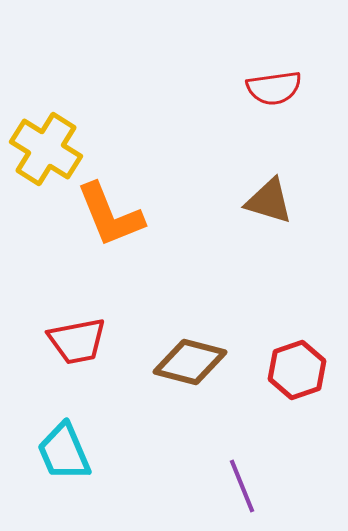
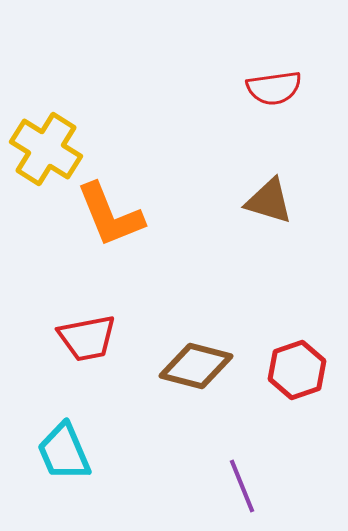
red trapezoid: moved 10 px right, 3 px up
brown diamond: moved 6 px right, 4 px down
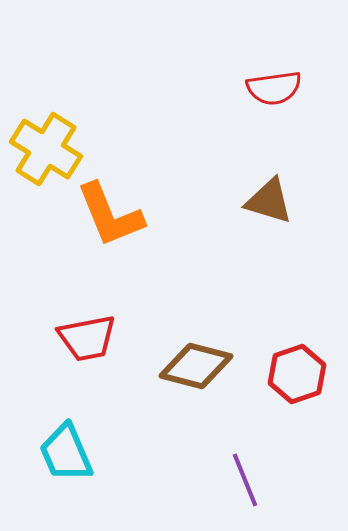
red hexagon: moved 4 px down
cyan trapezoid: moved 2 px right, 1 px down
purple line: moved 3 px right, 6 px up
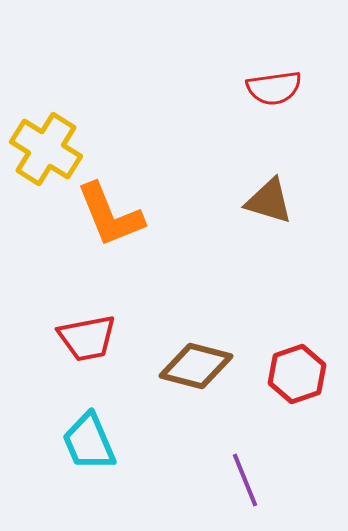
cyan trapezoid: moved 23 px right, 11 px up
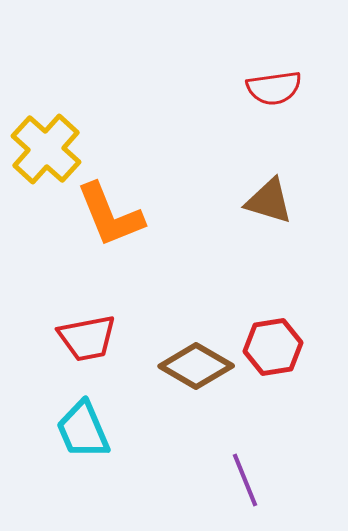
yellow cross: rotated 10 degrees clockwise
brown diamond: rotated 16 degrees clockwise
red hexagon: moved 24 px left, 27 px up; rotated 10 degrees clockwise
cyan trapezoid: moved 6 px left, 12 px up
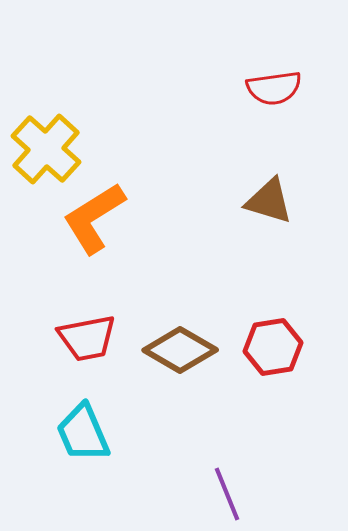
orange L-shape: moved 16 px left, 3 px down; rotated 80 degrees clockwise
brown diamond: moved 16 px left, 16 px up
cyan trapezoid: moved 3 px down
purple line: moved 18 px left, 14 px down
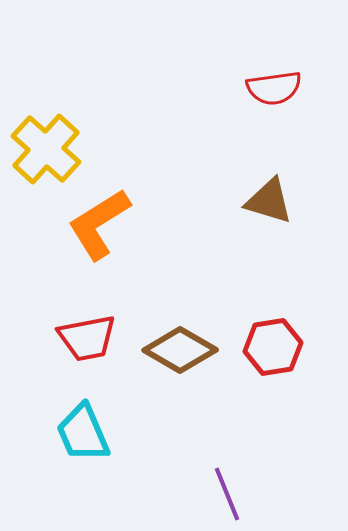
orange L-shape: moved 5 px right, 6 px down
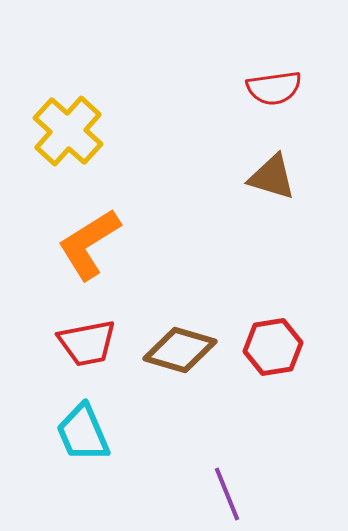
yellow cross: moved 22 px right, 18 px up
brown triangle: moved 3 px right, 24 px up
orange L-shape: moved 10 px left, 20 px down
red trapezoid: moved 5 px down
brown diamond: rotated 14 degrees counterclockwise
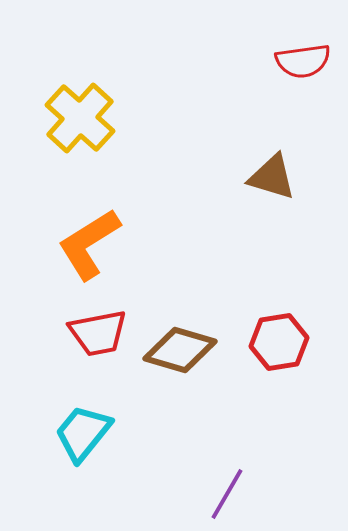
red semicircle: moved 29 px right, 27 px up
yellow cross: moved 12 px right, 13 px up
red trapezoid: moved 11 px right, 10 px up
red hexagon: moved 6 px right, 5 px up
cyan trapezoid: rotated 62 degrees clockwise
purple line: rotated 52 degrees clockwise
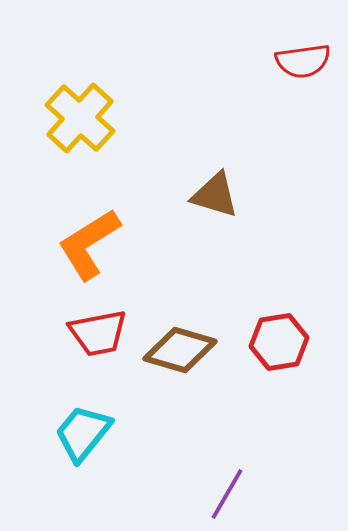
brown triangle: moved 57 px left, 18 px down
